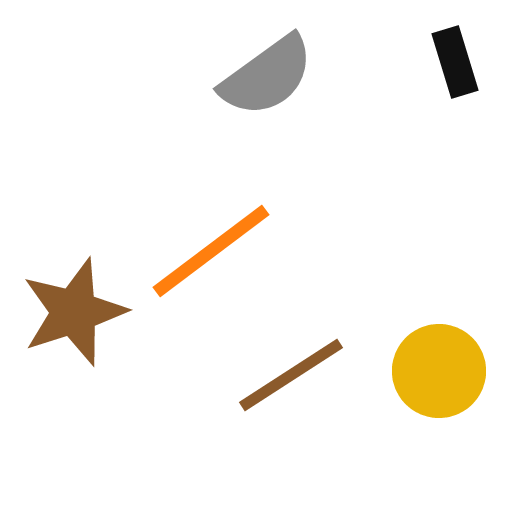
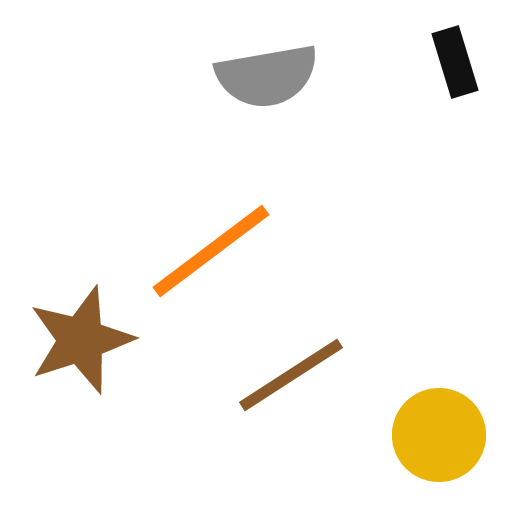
gray semicircle: rotated 26 degrees clockwise
brown star: moved 7 px right, 28 px down
yellow circle: moved 64 px down
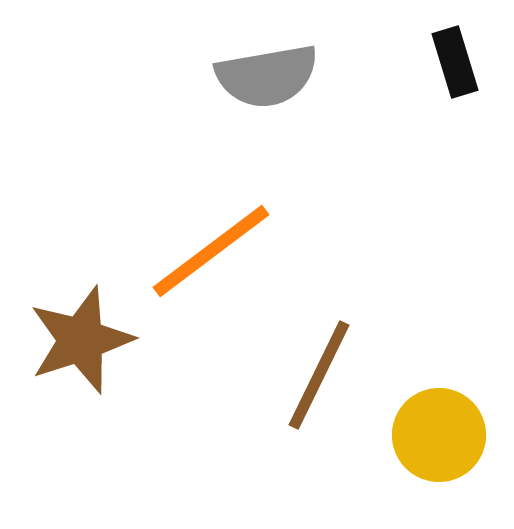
brown line: moved 28 px right; rotated 31 degrees counterclockwise
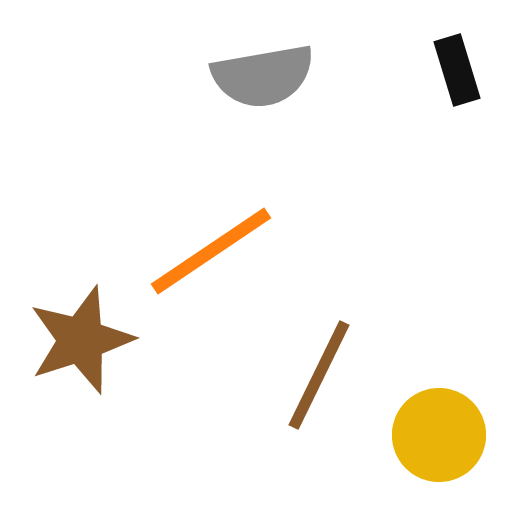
black rectangle: moved 2 px right, 8 px down
gray semicircle: moved 4 px left
orange line: rotated 3 degrees clockwise
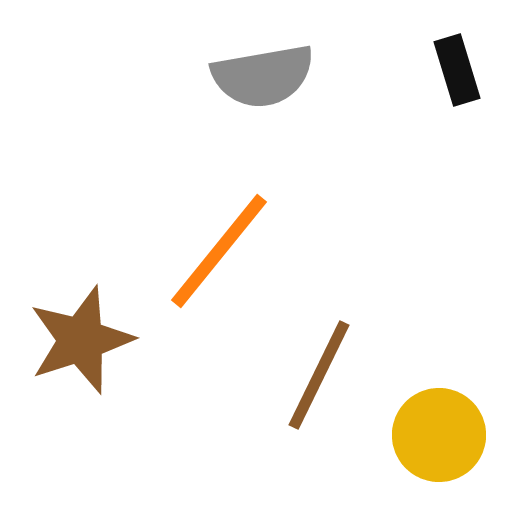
orange line: moved 8 px right; rotated 17 degrees counterclockwise
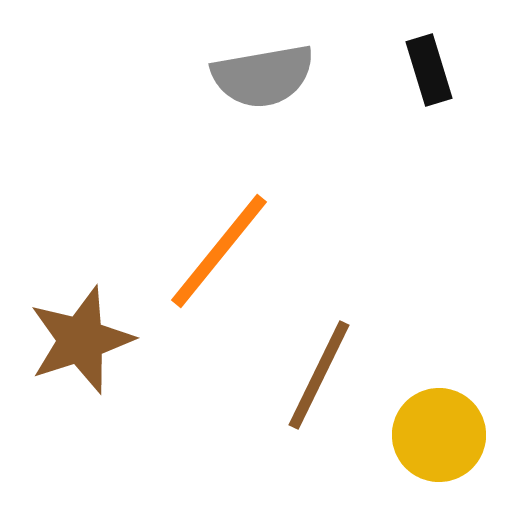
black rectangle: moved 28 px left
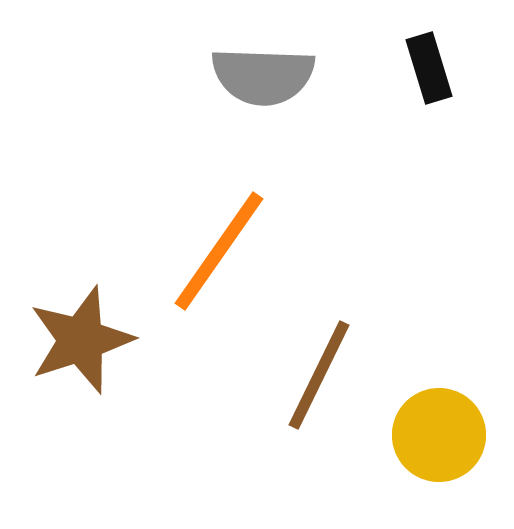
black rectangle: moved 2 px up
gray semicircle: rotated 12 degrees clockwise
orange line: rotated 4 degrees counterclockwise
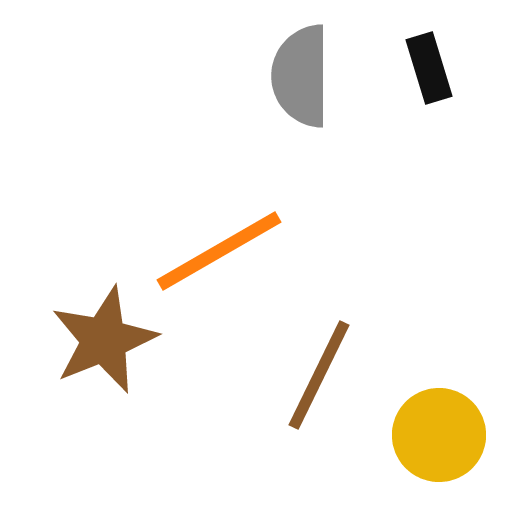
gray semicircle: moved 38 px right; rotated 88 degrees clockwise
orange line: rotated 25 degrees clockwise
brown star: moved 23 px right; rotated 4 degrees counterclockwise
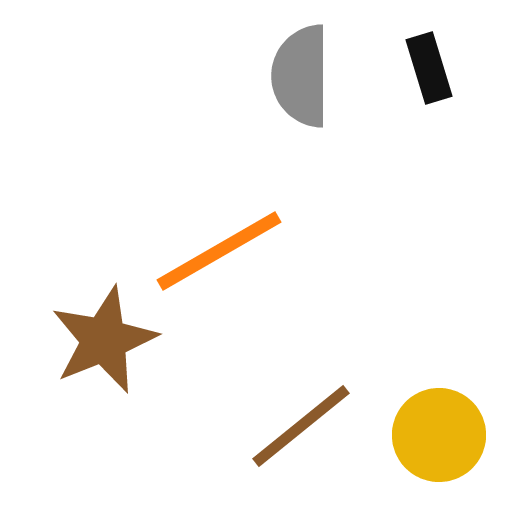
brown line: moved 18 px left, 51 px down; rotated 25 degrees clockwise
